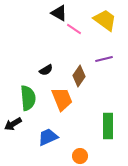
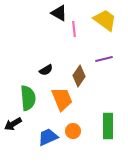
pink line: rotated 49 degrees clockwise
orange circle: moved 7 px left, 25 px up
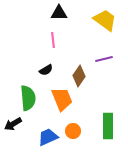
black triangle: rotated 30 degrees counterclockwise
pink line: moved 21 px left, 11 px down
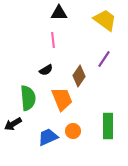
purple line: rotated 42 degrees counterclockwise
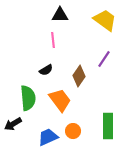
black triangle: moved 1 px right, 2 px down
orange trapezoid: moved 2 px left, 1 px down; rotated 15 degrees counterclockwise
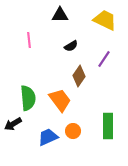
yellow trapezoid: rotated 10 degrees counterclockwise
pink line: moved 24 px left
black semicircle: moved 25 px right, 24 px up
